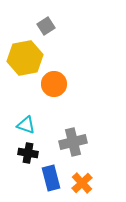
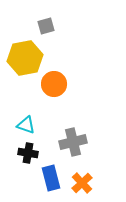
gray square: rotated 18 degrees clockwise
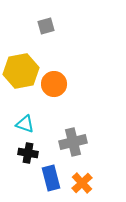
yellow hexagon: moved 4 px left, 13 px down
cyan triangle: moved 1 px left, 1 px up
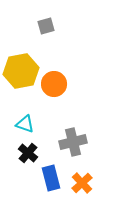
black cross: rotated 30 degrees clockwise
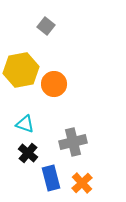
gray square: rotated 36 degrees counterclockwise
yellow hexagon: moved 1 px up
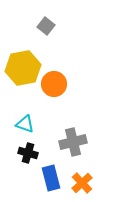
yellow hexagon: moved 2 px right, 2 px up
black cross: rotated 24 degrees counterclockwise
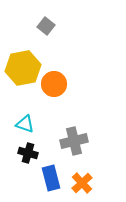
gray cross: moved 1 px right, 1 px up
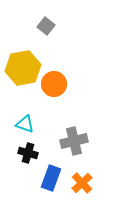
blue rectangle: rotated 35 degrees clockwise
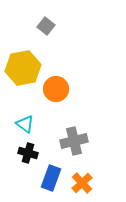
orange circle: moved 2 px right, 5 px down
cyan triangle: rotated 18 degrees clockwise
